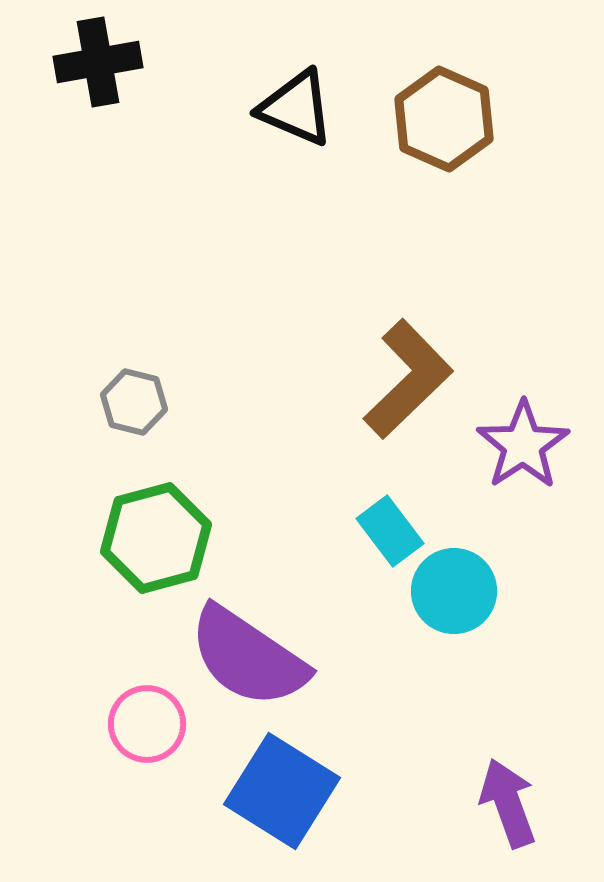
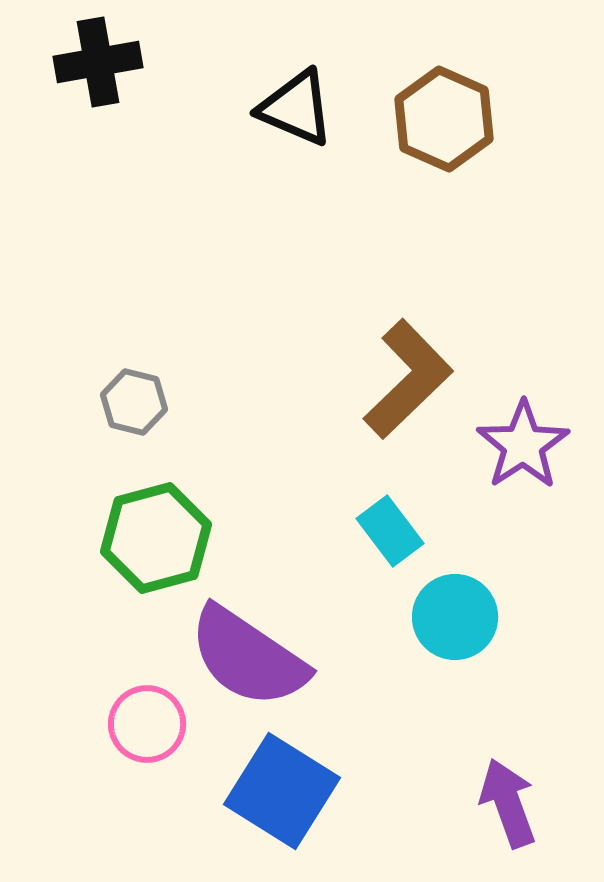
cyan circle: moved 1 px right, 26 px down
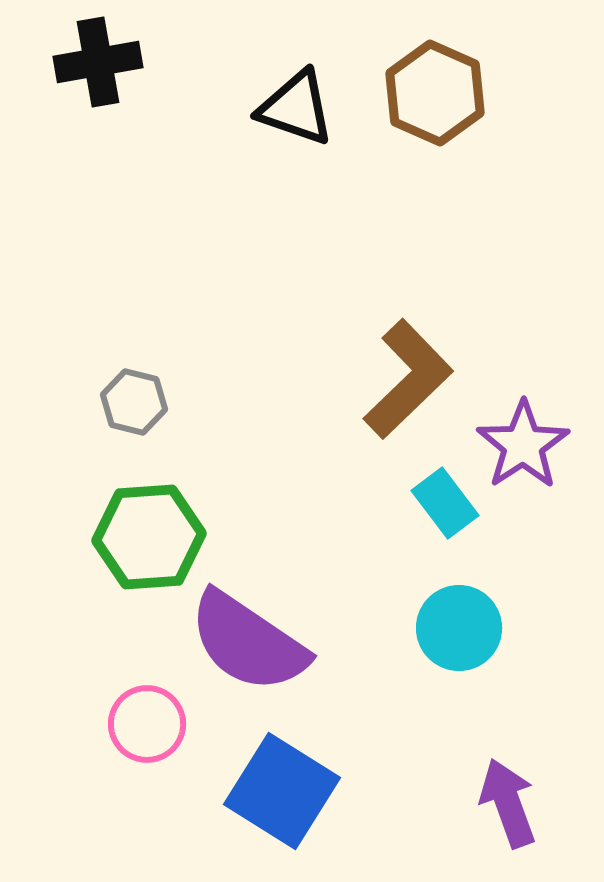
black triangle: rotated 4 degrees counterclockwise
brown hexagon: moved 9 px left, 26 px up
cyan rectangle: moved 55 px right, 28 px up
green hexagon: moved 7 px left, 1 px up; rotated 11 degrees clockwise
cyan circle: moved 4 px right, 11 px down
purple semicircle: moved 15 px up
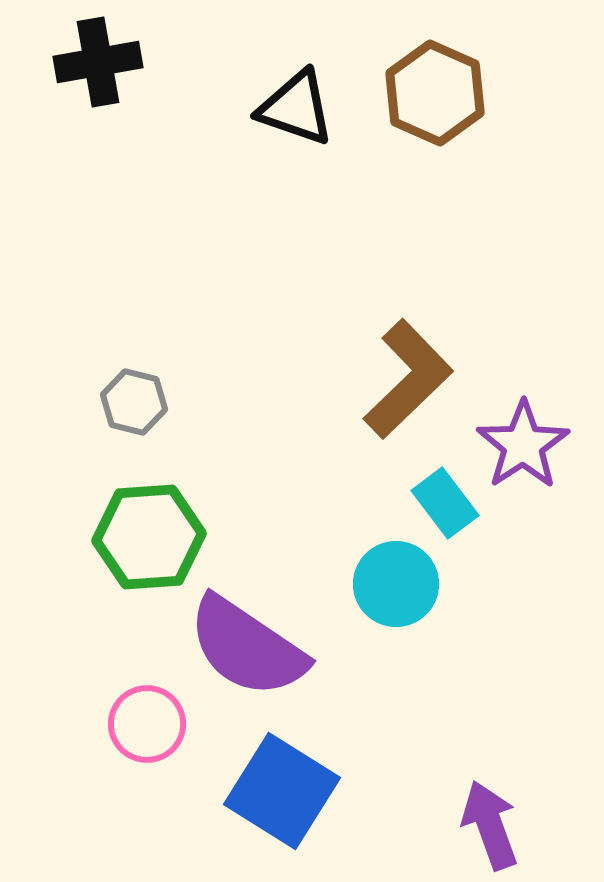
cyan circle: moved 63 px left, 44 px up
purple semicircle: moved 1 px left, 5 px down
purple arrow: moved 18 px left, 22 px down
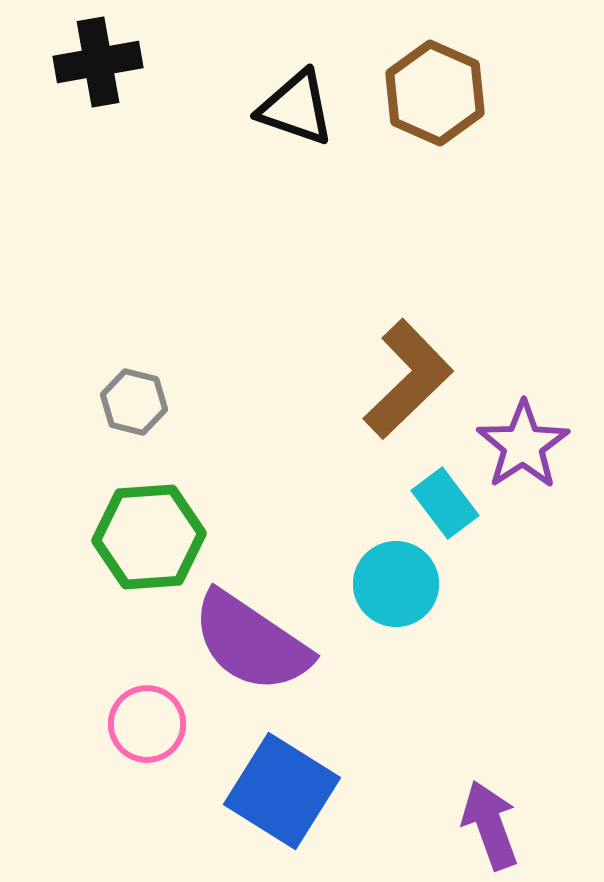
purple semicircle: moved 4 px right, 5 px up
